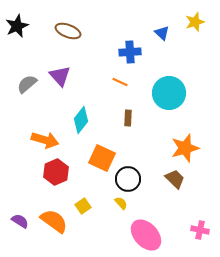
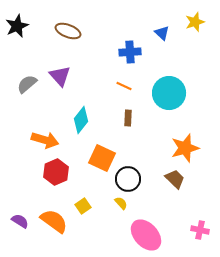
orange line: moved 4 px right, 4 px down
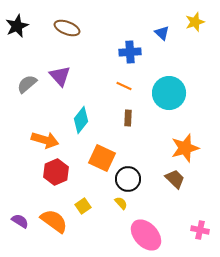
brown ellipse: moved 1 px left, 3 px up
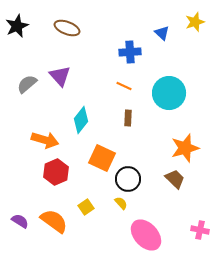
yellow square: moved 3 px right, 1 px down
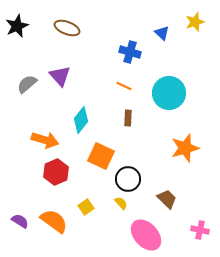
blue cross: rotated 20 degrees clockwise
orange square: moved 1 px left, 2 px up
brown trapezoid: moved 8 px left, 20 px down
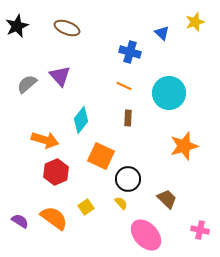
orange star: moved 1 px left, 2 px up
orange semicircle: moved 3 px up
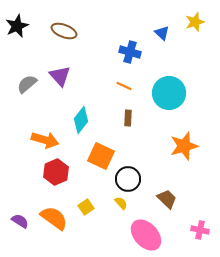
brown ellipse: moved 3 px left, 3 px down
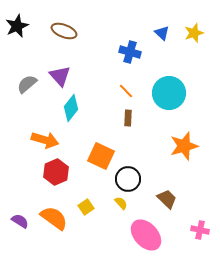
yellow star: moved 1 px left, 11 px down
orange line: moved 2 px right, 5 px down; rotated 21 degrees clockwise
cyan diamond: moved 10 px left, 12 px up
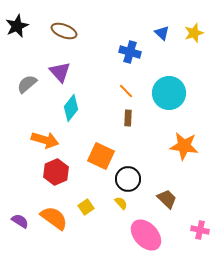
purple triangle: moved 4 px up
orange star: rotated 24 degrees clockwise
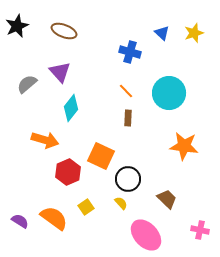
red hexagon: moved 12 px right
